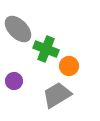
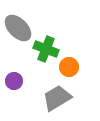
gray ellipse: moved 1 px up
orange circle: moved 1 px down
gray trapezoid: moved 3 px down
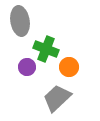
gray ellipse: moved 2 px right, 7 px up; rotated 36 degrees clockwise
purple circle: moved 13 px right, 14 px up
gray trapezoid: rotated 12 degrees counterclockwise
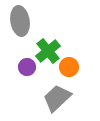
green cross: moved 2 px right, 2 px down; rotated 30 degrees clockwise
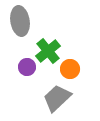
orange circle: moved 1 px right, 2 px down
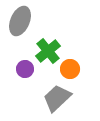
gray ellipse: rotated 32 degrees clockwise
purple circle: moved 2 px left, 2 px down
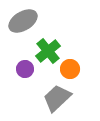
gray ellipse: moved 3 px right; rotated 36 degrees clockwise
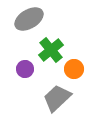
gray ellipse: moved 6 px right, 2 px up
green cross: moved 3 px right, 1 px up
orange circle: moved 4 px right
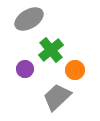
orange circle: moved 1 px right, 1 px down
gray trapezoid: moved 1 px up
